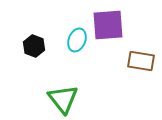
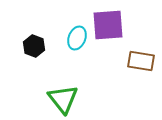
cyan ellipse: moved 2 px up
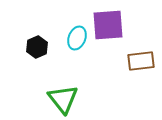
black hexagon: moved 3 px right, 1 px down; rotated 15 degrees clockwise
brown rectangle: rotated 16 degrees counterclockwise
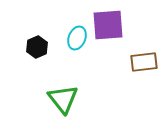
brown rectangle: moved 3 px right, 1 px down
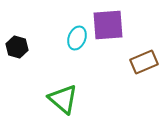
black hexagon: moved 20 px left; rotated 20 degrees counterclockwise
brown rectangle: rotated 16 degrees counterclockwise
green triangle: rotated 12 degrees counterclockwise
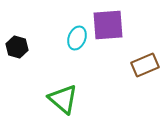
brown rectangle: moved 1 px right, 3 px down
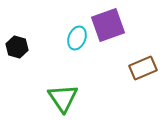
purple square: rotated 16 degrees counterclockwise
brown rectangle: moved 2 px left, 3 px down
green triangle: moved 1 px up; rotated 16 degrees clockwise
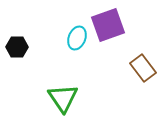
black hexagon: rotated 15 degrees counterclockwise
brown rectangle: rotated 76 degrees clockwise
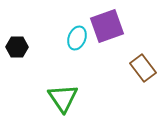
purple square: moved 1 px left, 1 px down
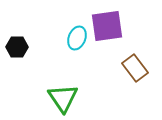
purple square: rotated 12 degrees clockwise
brown rectangle: moved 8 px left
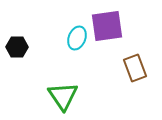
brown rectangle: rotated 16 degrees clockwise
green triangle: moved 2 px up
